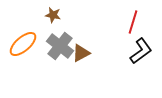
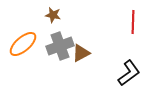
red line: rotated 15 degrees counterclockwise
gray cross: rotated 32 degrees clockwise
black L-shape: moved 12 px left, 22 px down
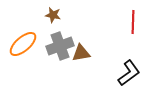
brown triangle: rotated 18 degrees clockwise
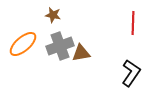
red line: moved 1 px down
black L-shape: moved 2 px right; rotated 20 degrees counterclockwise
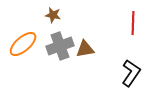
brown triangle: moved 4 px right, 4 px up
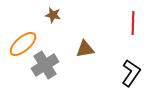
gray cross: moved 15 px left, 19 px down; rotated 12 degrees counterclockwise
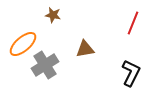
red line: rotated 20 degrees clockwise
black L-shape: rotated 8 degrees counterclockwise
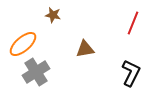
gray cross: moved 9 px left, 7 px down
